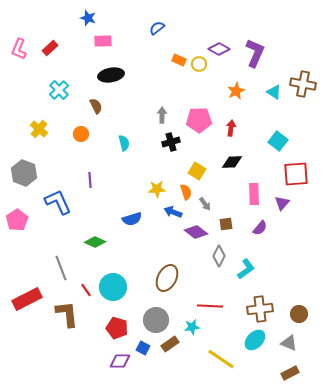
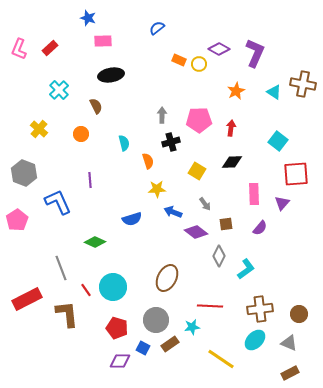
orange semicircle at (186, 192): moved 38 px left, 31 px up
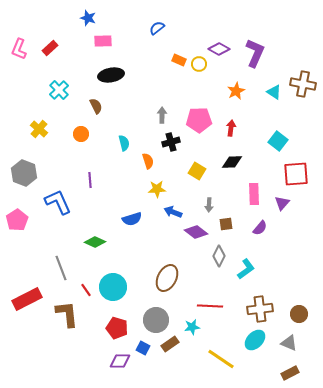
gray arrow at (205, 204): moved 4 px right, 1 px down; rotated 40 degrees clockwise
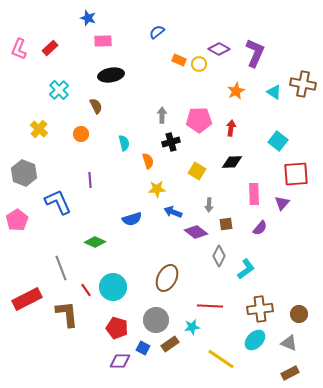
blue semicircle at (157, 28): moved 4 px down
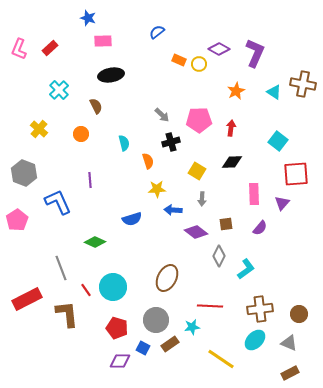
gray arrow at (162, 115): rotated 133 degrees clockwise
gray arrow at (209, 205): moved 7 px left, 6 px up
blue arrow at (173, 212): moved 2 px up; rotated 18 degrees counterclockwise
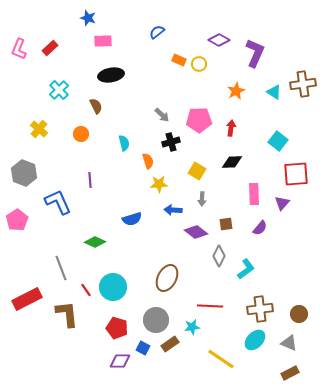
purple diamond at (219, 49): moved 9 px up
brown cross at (303, 84): rotated 20 degrees counterclockwise
yellow star at (157, 189): moved 2 px right, 5 px up
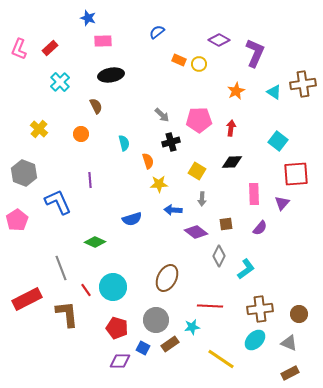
cyan cross at (59, 90): moved 1 px right, 8 px up
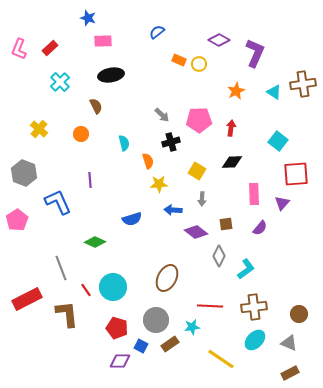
brown cross at (260, 309): moved 6 px left, 2 px up
blue square at (143, 348): moved 2 px left, 2 px up
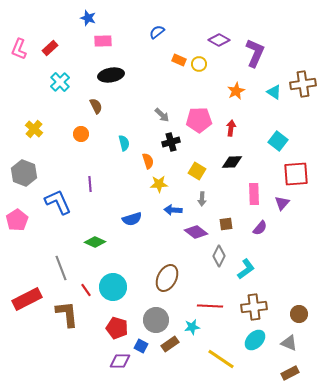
yellow cross at (39, 129): moved 5 px left
purple line at (90, 180): moved 4 px down
